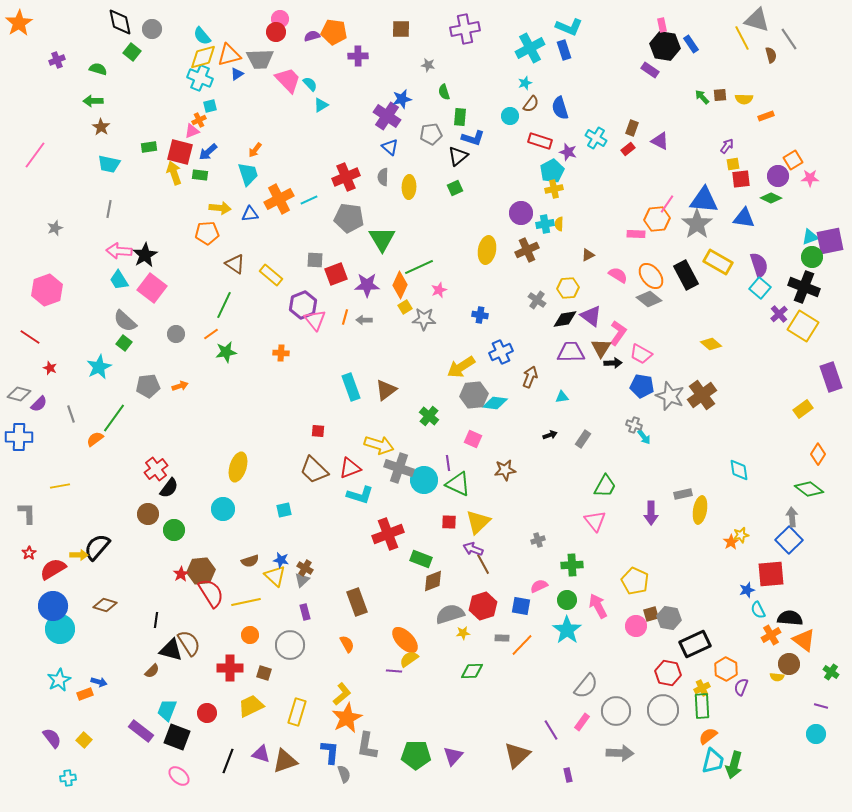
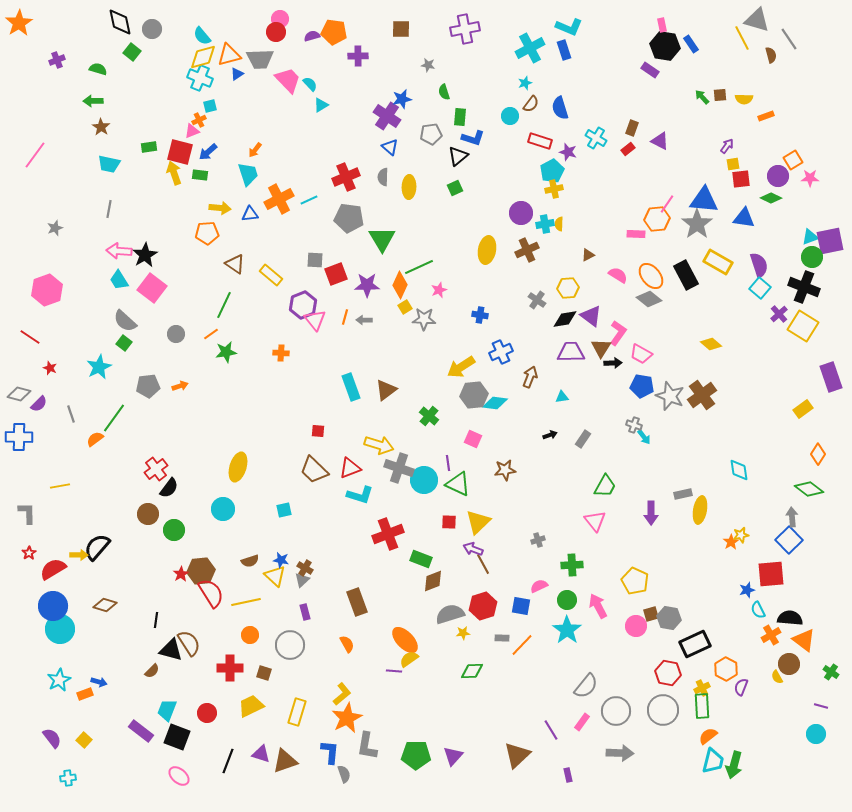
yellow semicircle at (777, 677): rotated 56 degrees clockwise
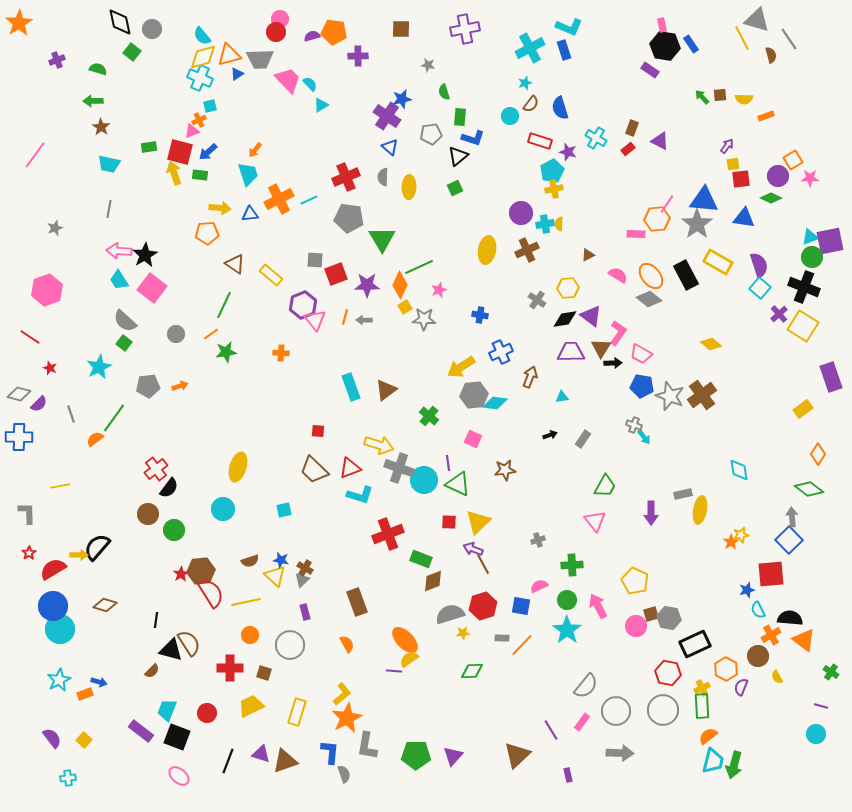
brown circle at (789, 664): moved 31 px left, 8 px up
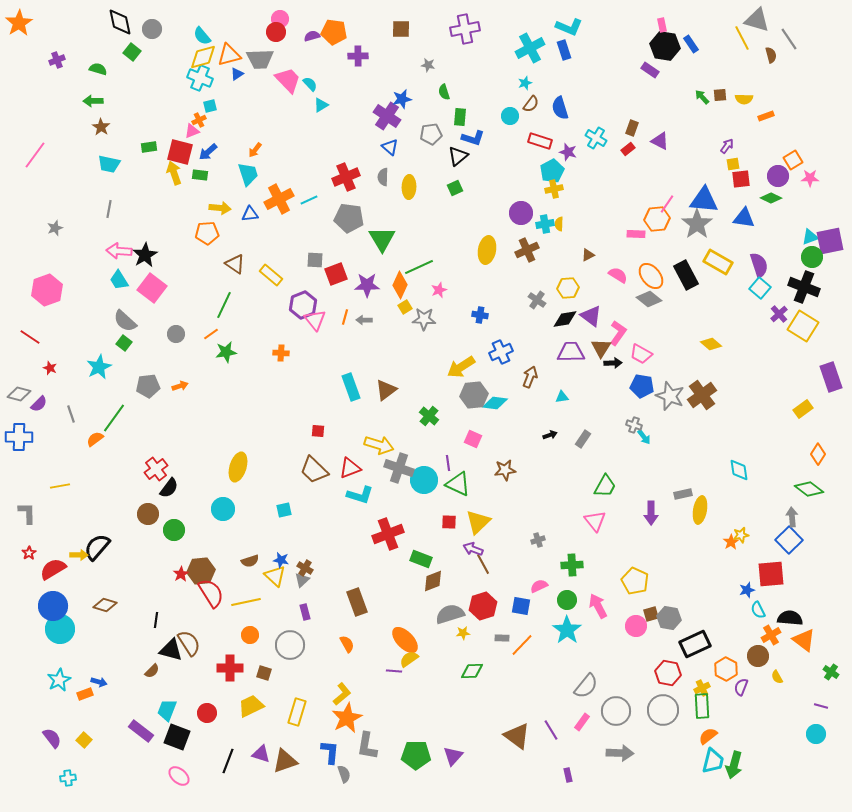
brown triangle at (517, 755): moved 19 px up; rotated 40 degrees counterclockwise
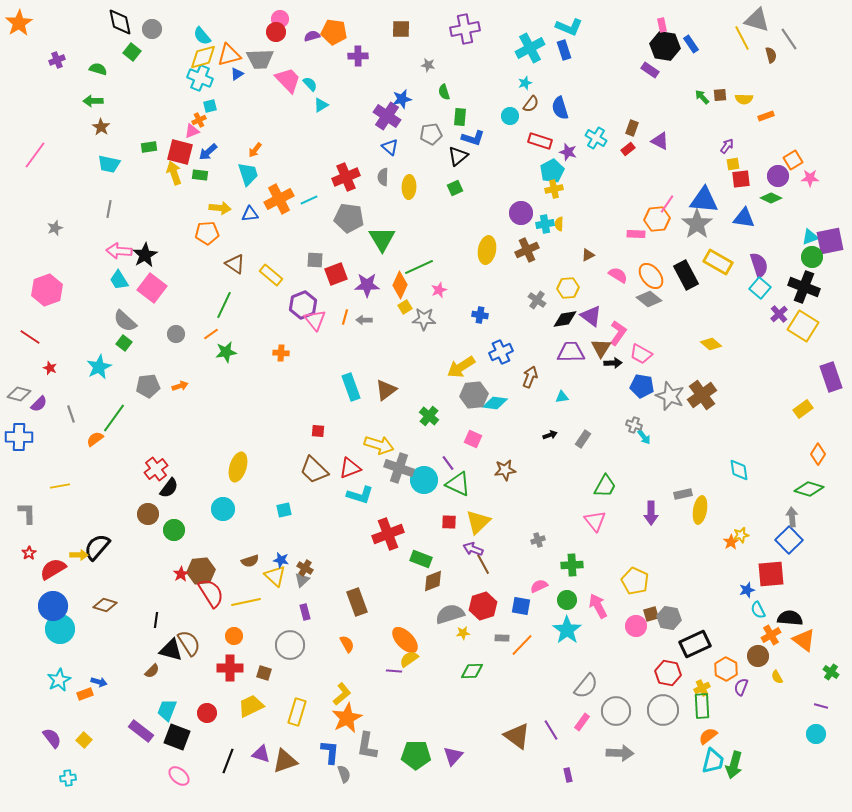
purple line at (448, 463): rotated 28 degrees counterclockwise
green diamond at (809, 489): rotated 20 degrees counterclockwise
orange circle at (250, 635): moved 16 px left, 1 px down
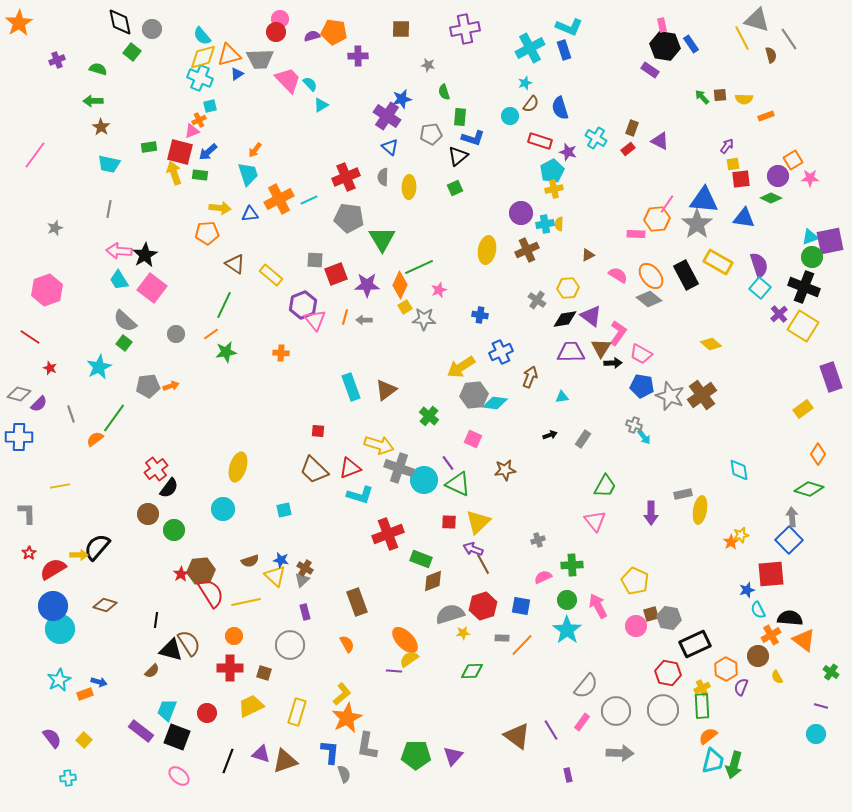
orange arrow at (180, 386): moved 9 px left
pink semicircle at (539, 586): moved 4 px right, 9 px up
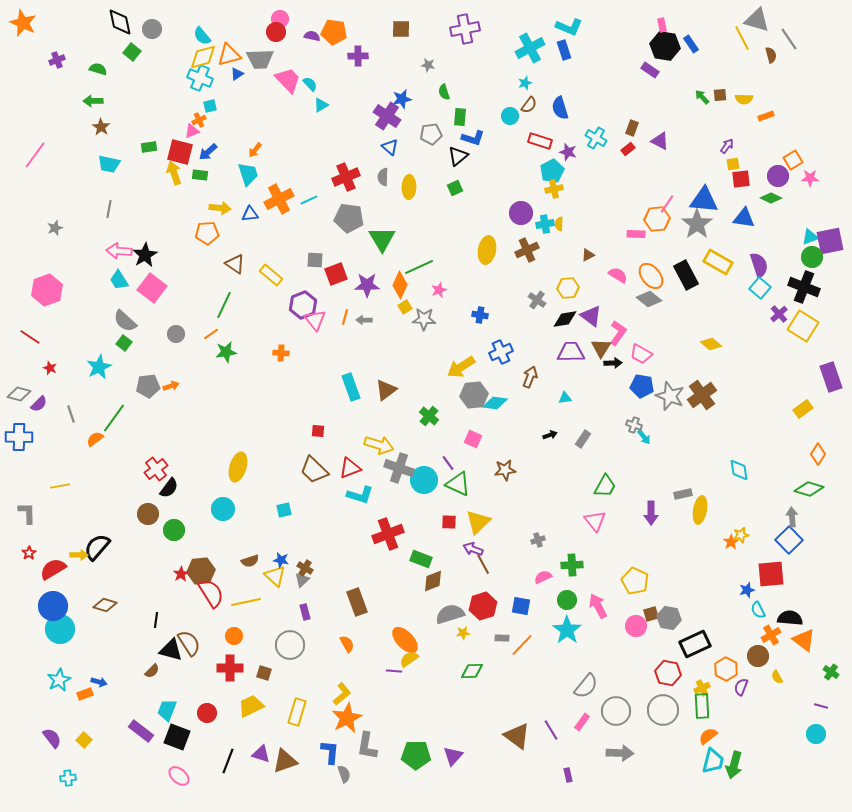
orange star at (19, 23): moved 4 px right; rotated 16 degrees counterclockwise
purple semicircle at (312, 36): rotated 28 degrees clockwise
brown semicircle at (531, 104): moved 2 px left, 1 px down
cyan triangle at (562, 397): moved 3 px right, 1 px down
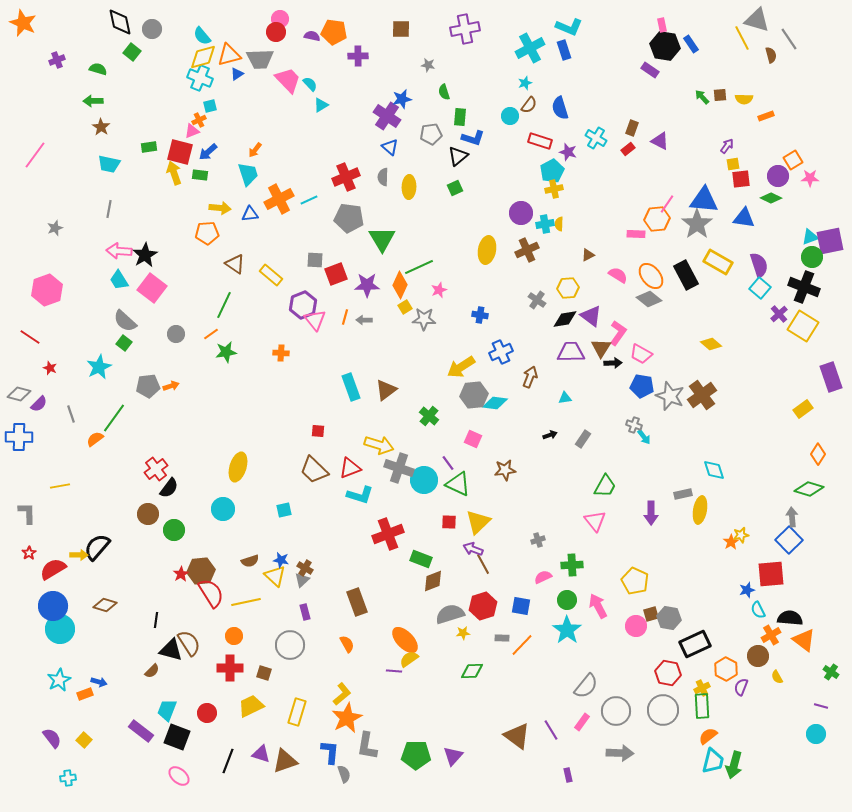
cyan diamond at (739, 470): moved 25 px left; rotated 10 degrees counterclockwise
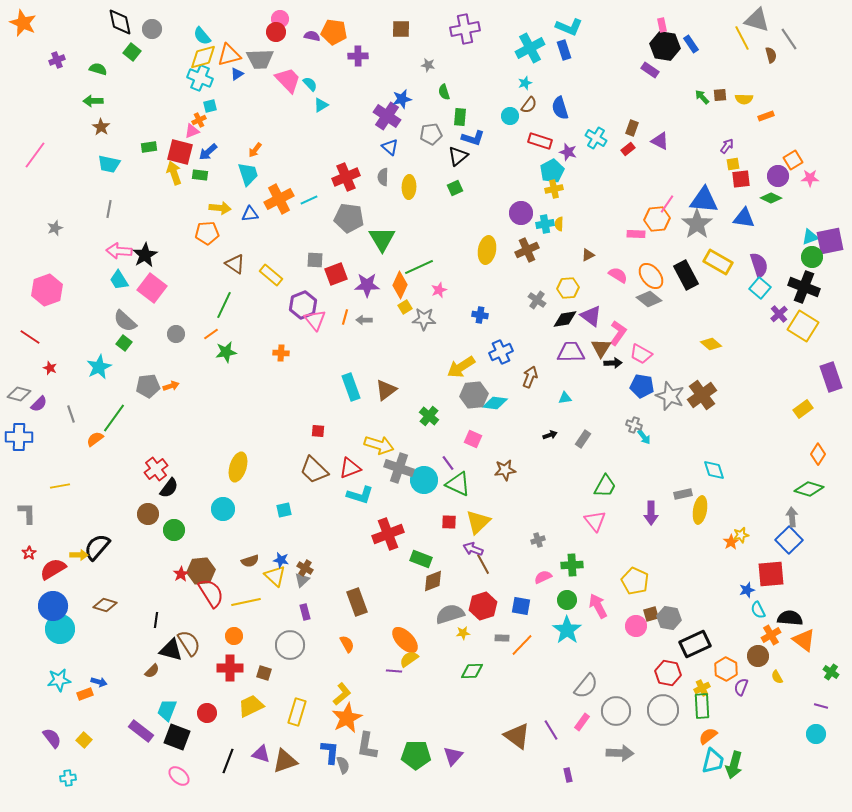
cyan star at (59, 680): rotated 20 degrees clockwise
gray semicircle at (344, 774): moved 1 px left, 9 px up
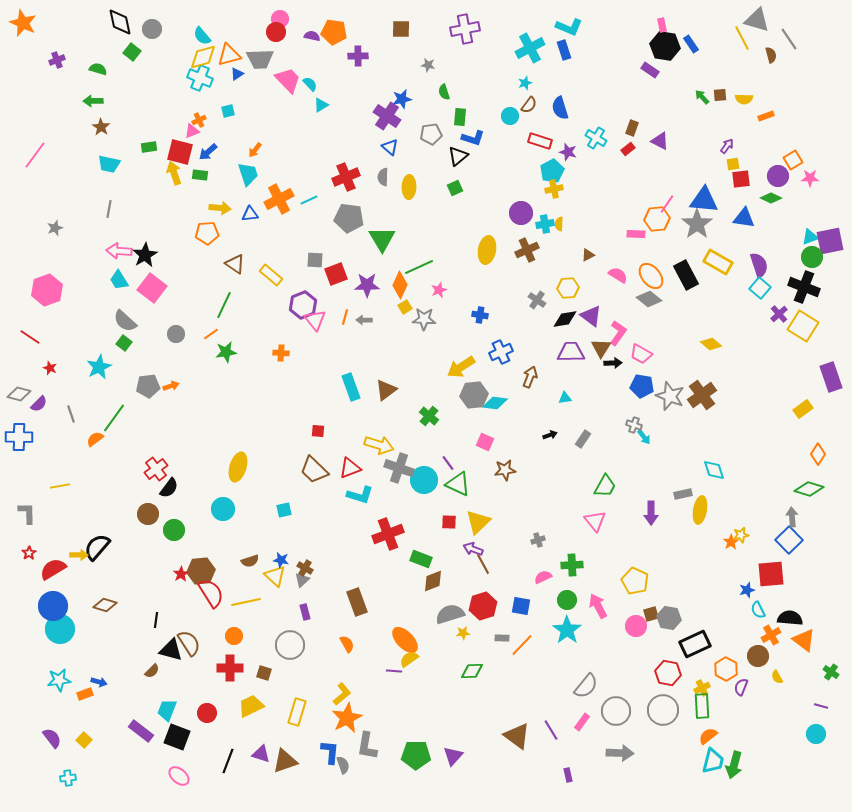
cyan square at (210, 106): moved 18 px right, 5 px down
pink square at (473, 439): moved 12 px right, 3 px down
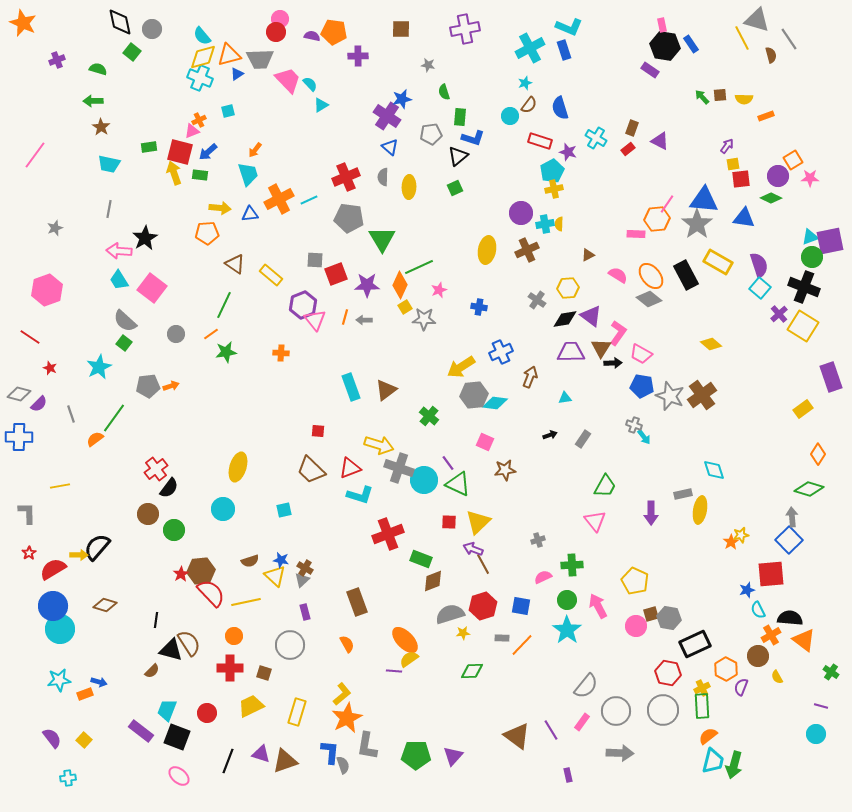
black star at (145, 255): moved 17 px up
blue cross at (480, 315): moved 1 px left, 8 px up
brown trapezoid at (314, 470): moved 3 px left
red semicircle at (211, 593): rotated 12 degrees counterclockwise
